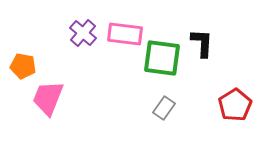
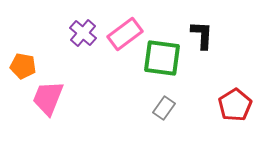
pink rectangle: rotated 44 degrees counterclockwise
black L-shape: moved 8 px up
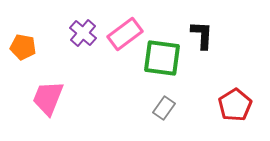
orange pentagon: moved 19 px up
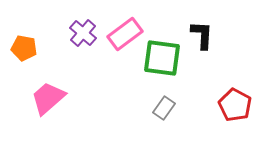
orange pentagon: moved 1 px right, 1 px down
pink trapezoid: rotated 27 degrees clockwise
red pentagon: rotated 12 degrees counterclockwise
